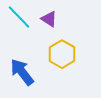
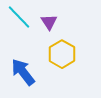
purple triangle: moved 3 px down; rotated 24 degrees clockwise
blue arrow: moved 1 px right
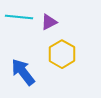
cyan line: rotated 40 degrees counterclockwise
purple triangle: rotated 36 degrees clockwise
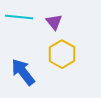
purple triangle: moved 5 px right; rotated 42 degrees counterclockwise
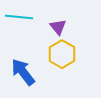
purple triangle: moved 4 px right, 5 px down
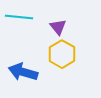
blue arrow: rotated 36 degrees counterclockwise
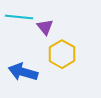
purple triangle: moved 13 px left
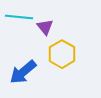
blue arrow: rotated 56 degrees counterclockwise
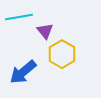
cyan line: rotated 16 degrees counterclockwise
purple triangle: moved 4 px down
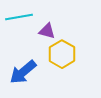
purple triangle: moved 2 px right; rotated 36 degrees counterclockwise
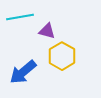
cyan line: moved 1 px right
yellow hexagon: moved 2 px down
